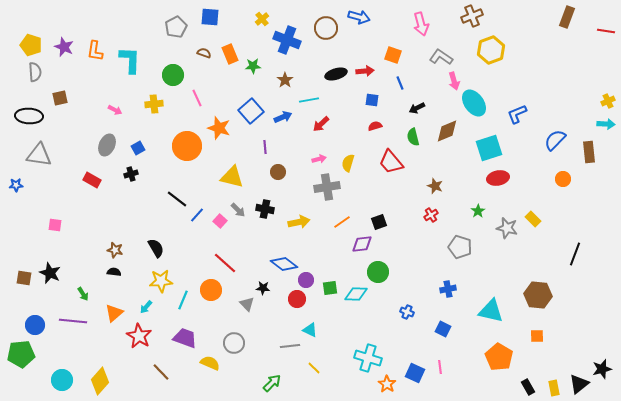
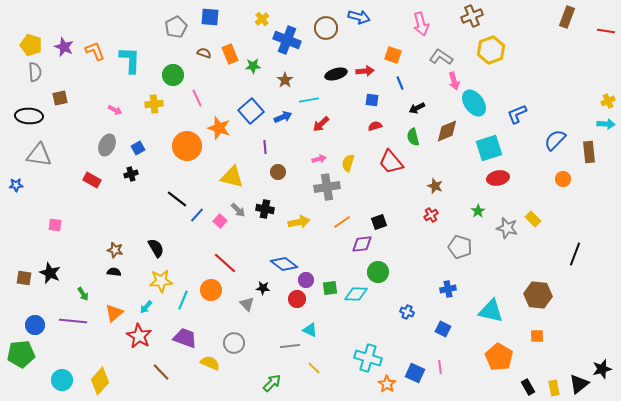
orange L-shape at (95, 51): rotated 150 degrees clockwise
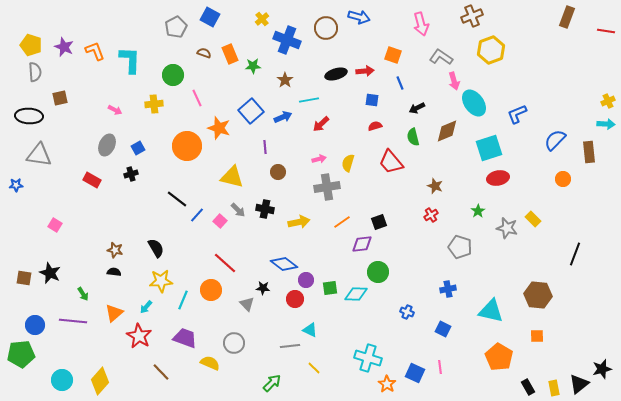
blue square at (210, 17): rotated 24 degrees clockwise
pink square at (55, 225): rotated 24 degrees clockwise
red circle at (297, 299): moved 2 px left
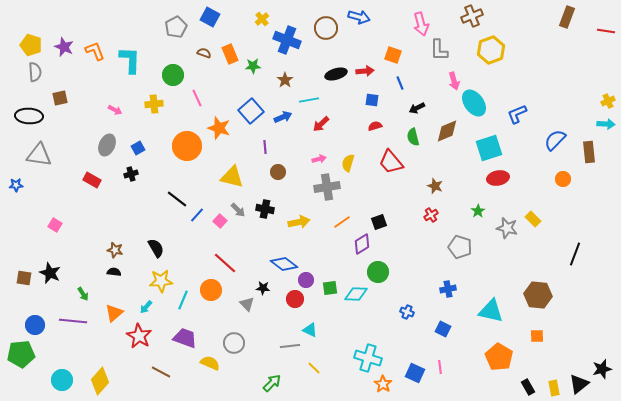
gray L-shape at (441, 57): moved 2 px left, 7 px up; rotated 125 degrees counterclockwise
purple diamond at (362, 244): rotated 25 degrees counterclockwise
brown line at (161, 372): rotated 18 degrees counterclockwise
orange star at (387, 384): moved 4 px left
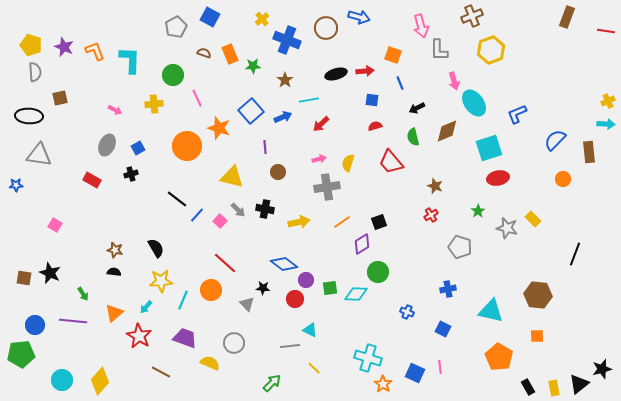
pink arrow at (421, 24): moved 2 px down
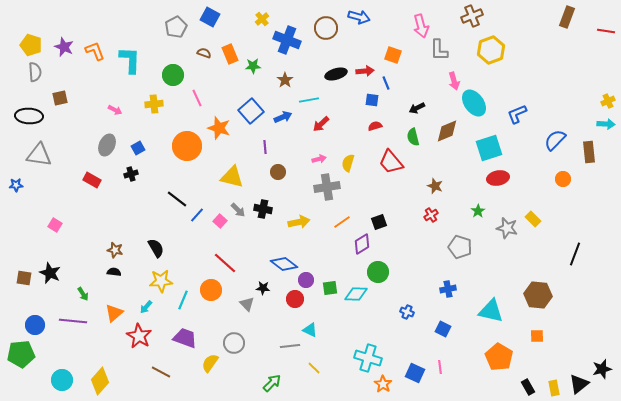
blue line at (400, 83): moved 14 px left
black cross at (265, 209): moved 2 px left
yellow semicircle at (210, 363): rotated 78 degrees counterclockwise
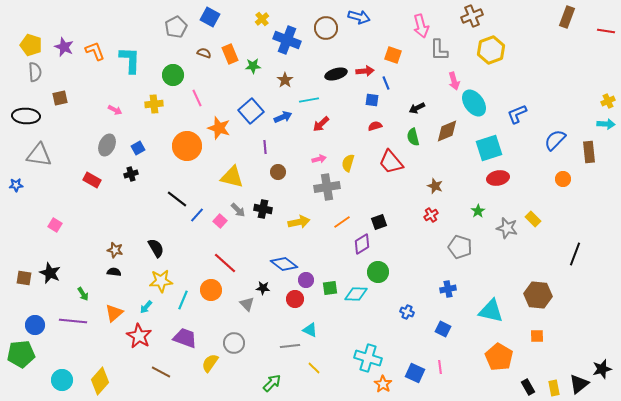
black ellipse at (29, 116): moved 3 px left
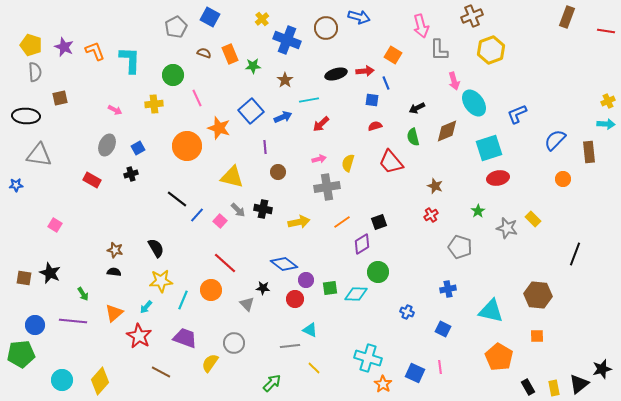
orange square at (393, 55): rotated 12 degrees clockwise
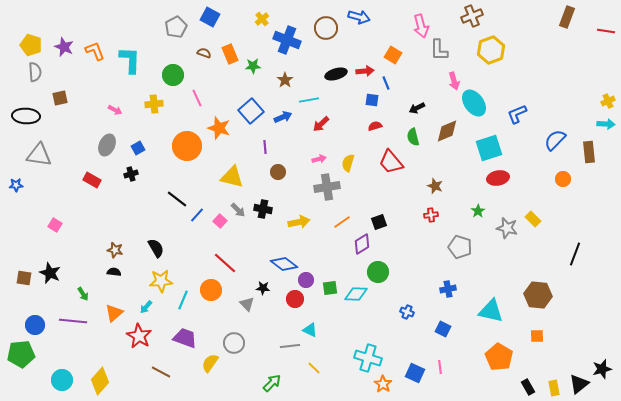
red cross at (431, 215): rotated 24 degrees clockwise
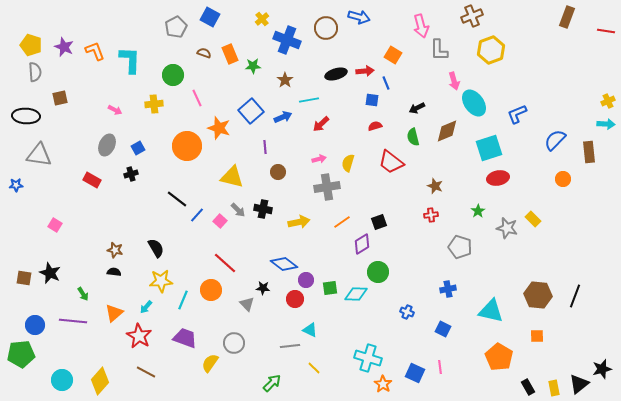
red trapezoid at (391, 162): rotated 12 degrees counterclockwise
black line at (575, 254): moved 42 px down
brown line at (161, 372): moved 15 px left
